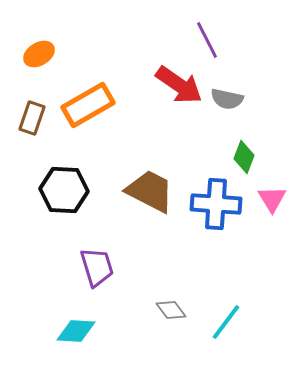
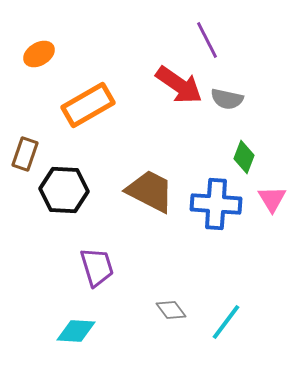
brown rectangle: moved 7 px left, 36 px down
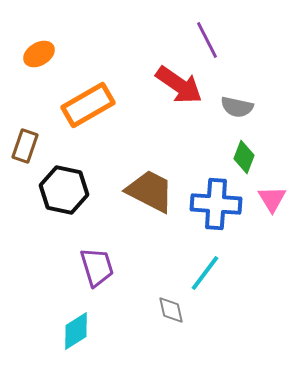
gray semicircle: moved 10 px right, 8 px down
brown rectangle: moved 8 px up
black hexagon: rotated 9 degrees clockwise
gray diamond: rotated 24 degrees clockwise
cyan line: moved 21 px left, 49 px up
cyan diamond: rotated 36 degrees counterclockwise
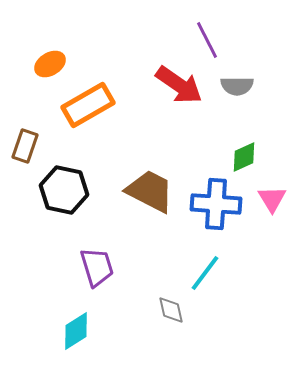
orange ellipse: moved 11 px right, 10 px down
gray semicircle: moved 21 px up; rotated 12 degrees counterclockwise
green diamond: rotated 44 degrees clockwise
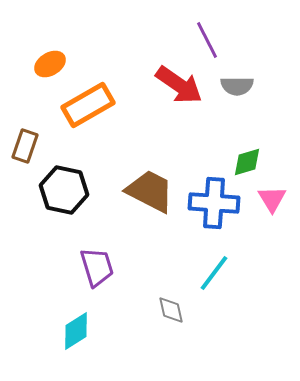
green diamond: moved 3 px right, 5 px down; rotated 8 degrees clockwise
blue cross: moved 2 px left, 1 px up
cyan line: moved 9 px right
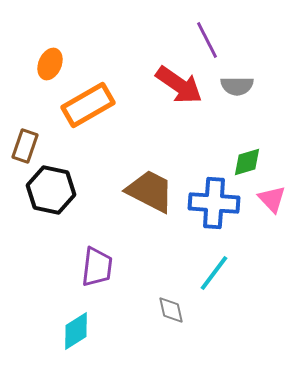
orange ellipse: rotated 36 degrees counterclockwise
black hexagon: moved 13 px left
pink triangle: rotated 12 degrees counterclockwise
purple trapezoid: rotated 24 degrees clockwise
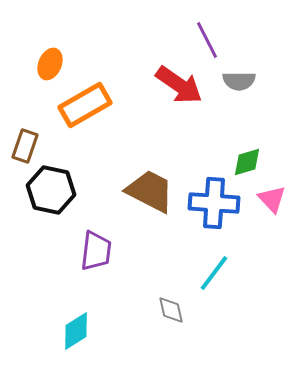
gray semicircle: moved 2 px right, 5 px up
orange rectangle: moved 3 px left
purple trapezoid: moved 1 px left, 16 px up
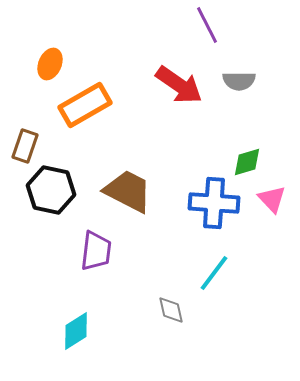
purple line: moved 15 px up
brown trapezoid: moved 22 px left
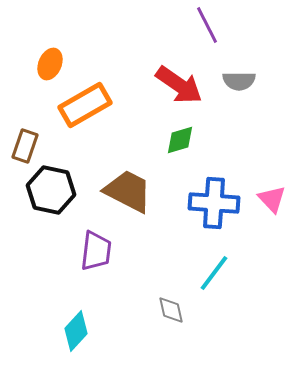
green diamond: moved 67 px left, 22 px up
cyan diamond: rotated 15 degrees counterclockwise
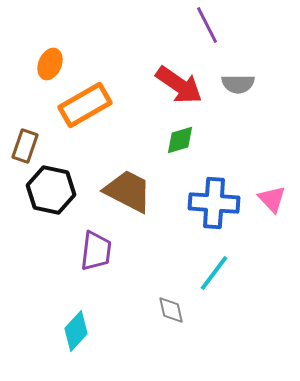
gray semicircle: moved 1 px left, 3 px down
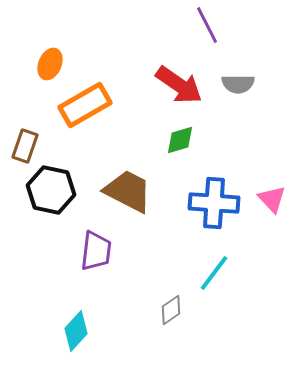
gray diamond: rotated 68 degrees clockwise
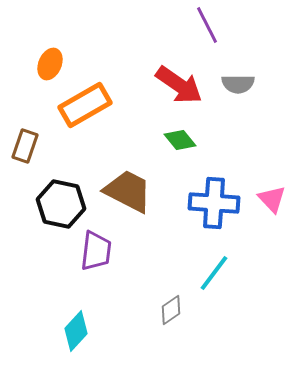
green diamond: rotated 68 degrees clockwise
black hexagon: moved 10 px right, 14 px down
